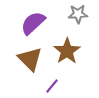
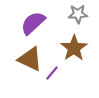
brown star: moved 7 px right, 3 px up
brown triangle: rotated 20 degrees counterclockwise
purple line: moved 13 px up
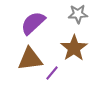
brown triangle: rotated 32 degrees counterclockwise
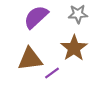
purple semicircle: moved 3 px right, 6 px up
purple line: rotated 14 degrees clockwise
